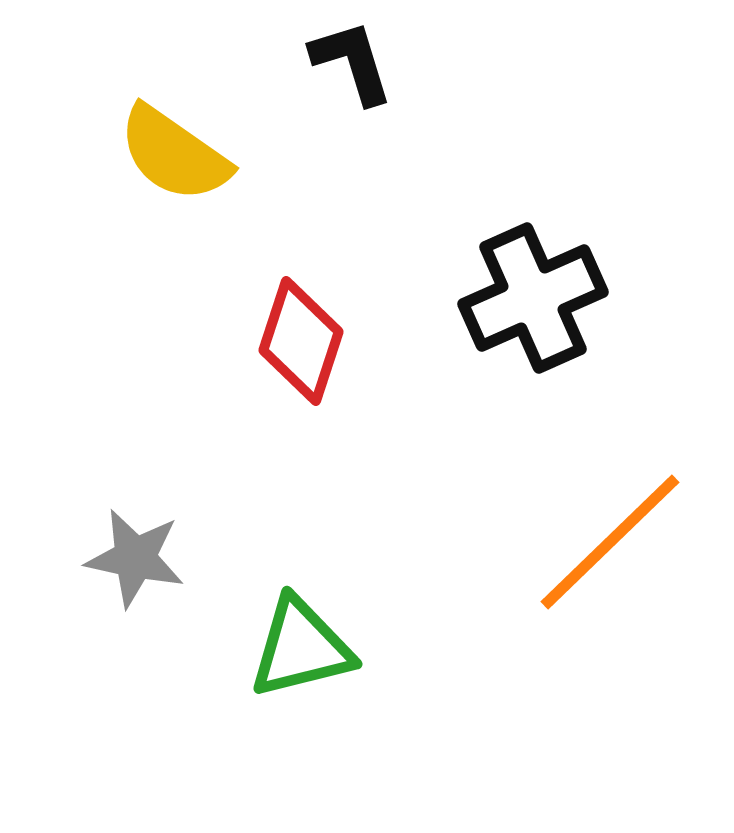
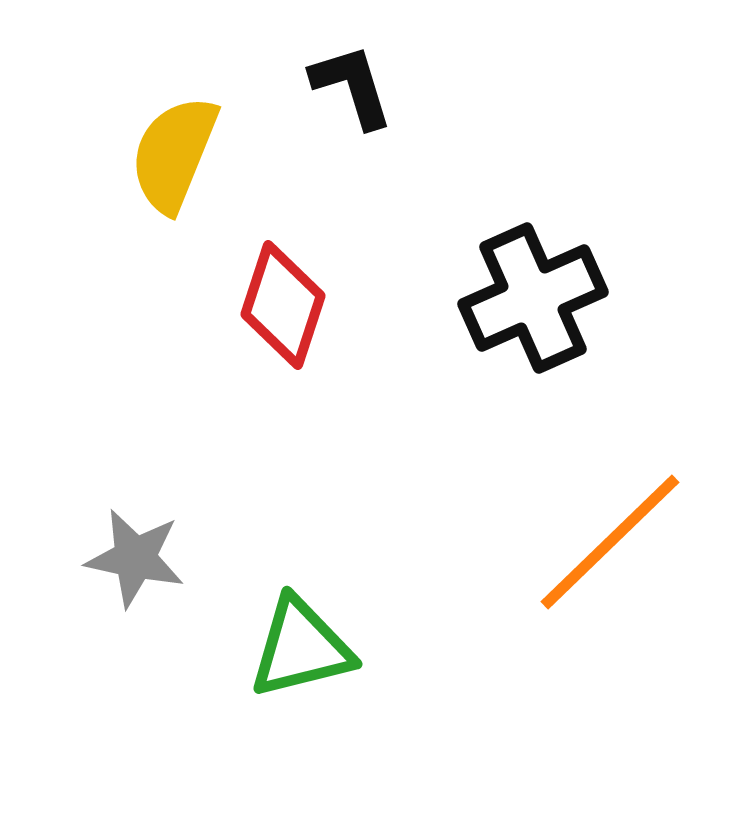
black L-shape: moved 24 px down
yellow semicircle: rotated 77 degrees clockwise
red diamond: moved 18 px left, 36 px up
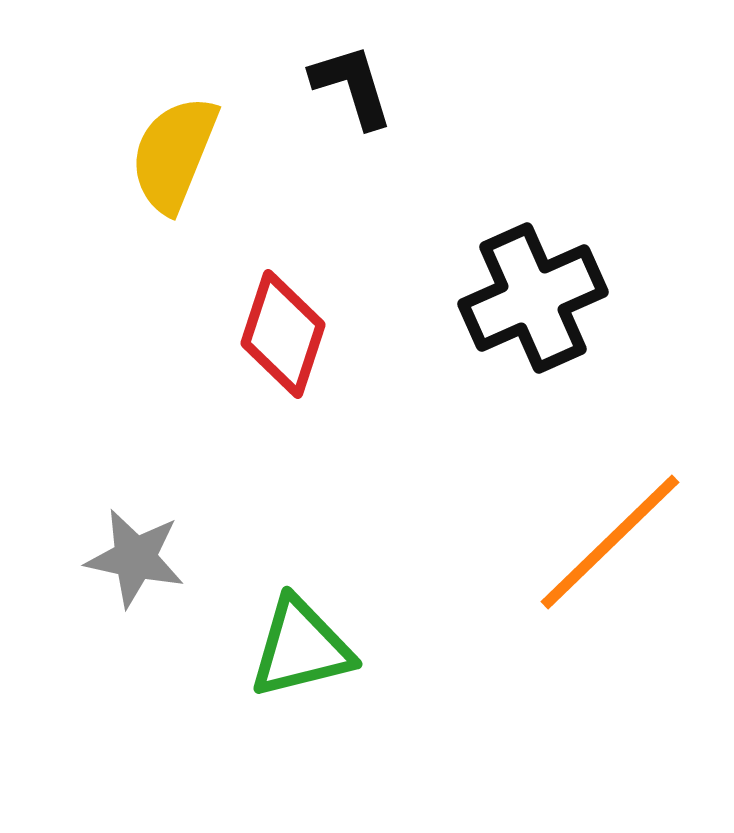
red diamond: moved 29 px down
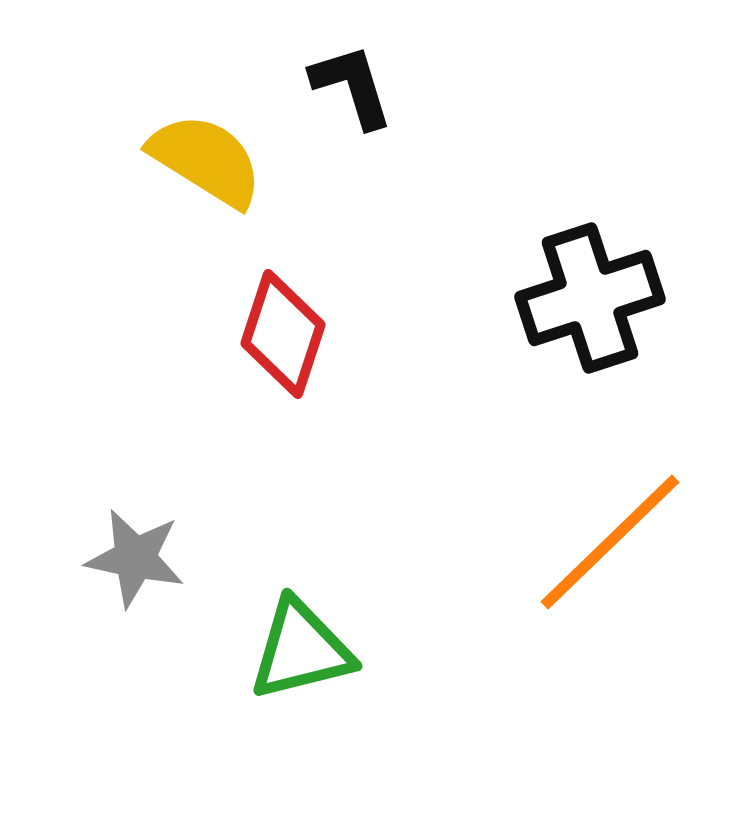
yellow semicircle: moved 32 px right, 6 px down; rotated 100 degrees clockwise
black cross: moved 57 px right; rotated 6 degrees clockwise
green triangle: moved 2 px down
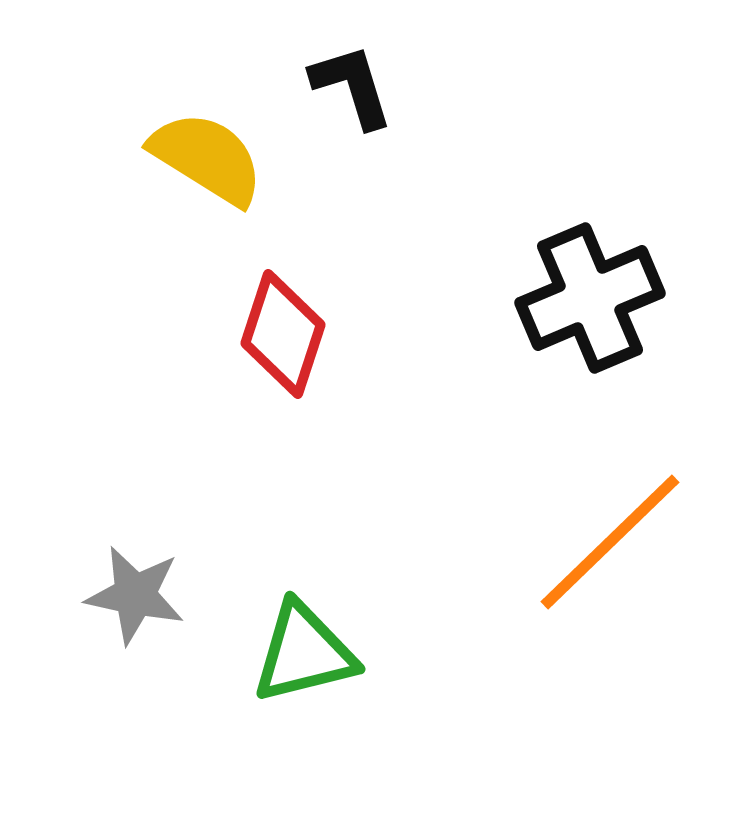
yellow semicircle: moved 1 px right, 2 px up
black cross: rotated 5 degrees counterclockwise
gray star: moved 37 px down
green triangle: moved 3 px right, 3 px down
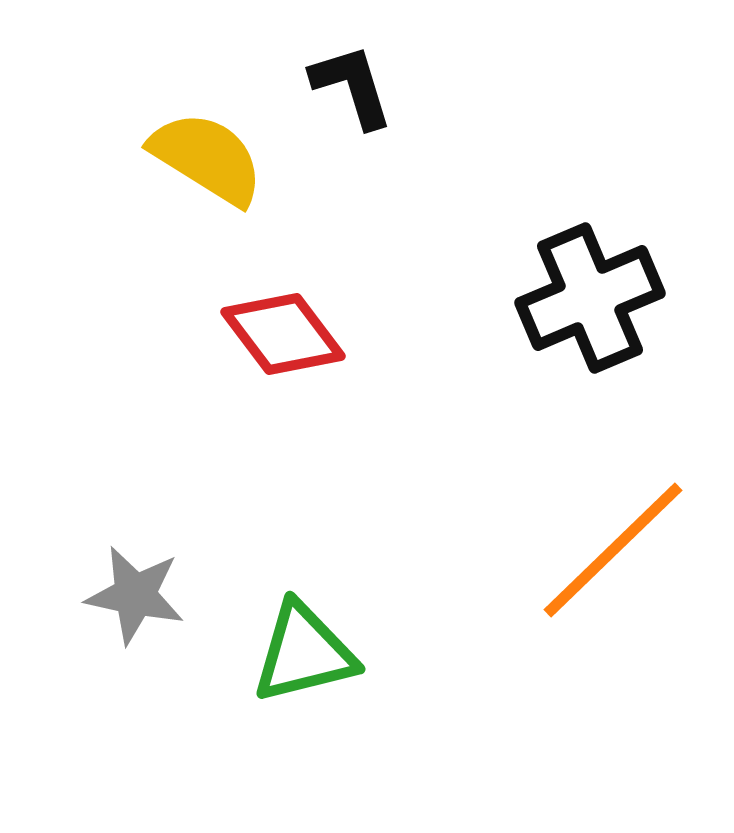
red diamond: rotated 55 degrees counterclockwise
orange line: moved 3 px right, 8 px down
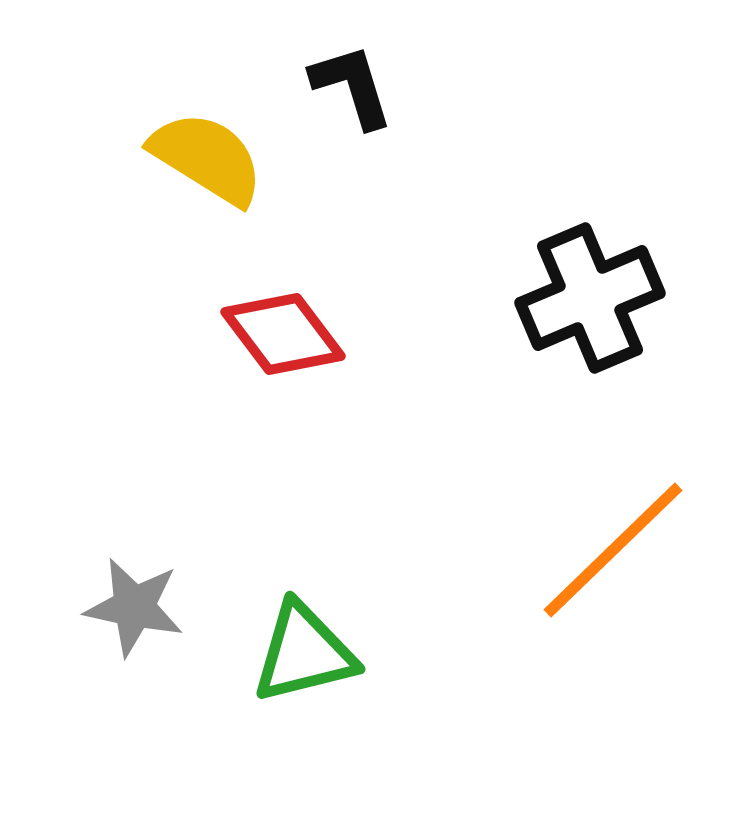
gray star: moved 1 px left, 12 px down
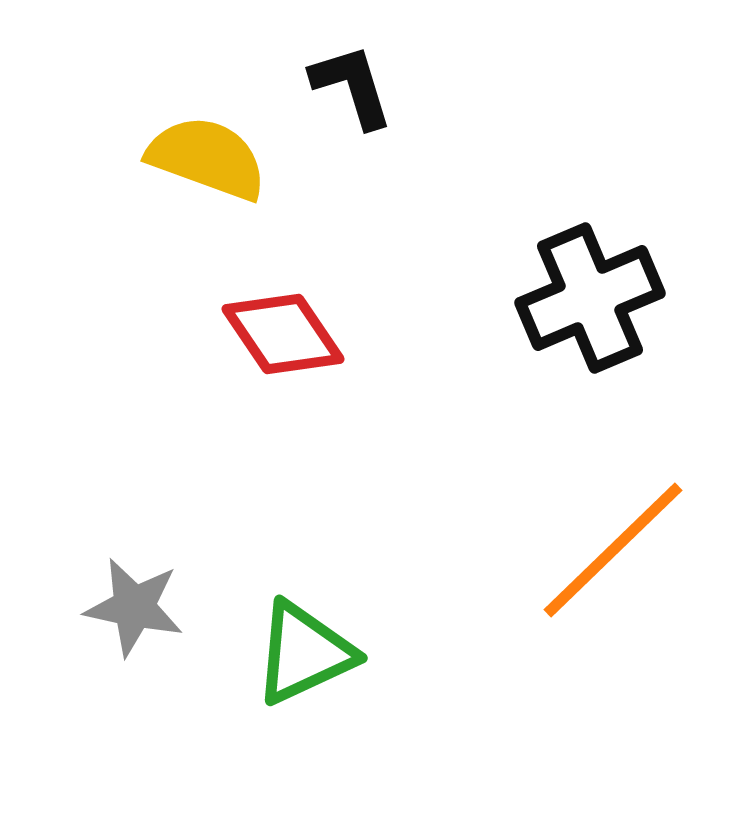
yellow semicircle: rotated 12 degrees counterclockwise
red diamond: rotated 3 degrees clockwise
green triangle: rotated 11 degrees counterclockwise
